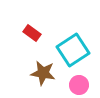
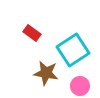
brown star: moved 3 px right
pink circle: moved 1 px right, 1 px down
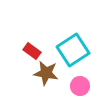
red rectangle: moved 18 px down
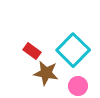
cyan square: rotated 12 degrees counterclockwise
pink circle: moved 2 px left
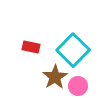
red rectangle: moved 1 px left, 4 px up; rotated 24 degrees counterclockwise
brown star: moved 9 px right, 4 px down; rotated 30 degrees clockwise
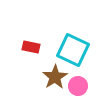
cyan square: rotated 20 degrees counterclockwise
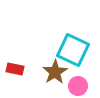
red rectangle: moved 16 px left, 22 px down
brown star: moved 5 px up
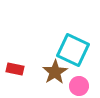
pink circle: moved 1 px right
